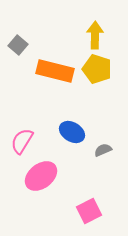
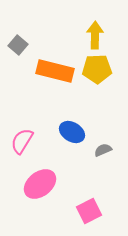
yellow pentagon: rotated 20 degrees counterclockwise
pink ellipse: moved 1 px left, 8 px down
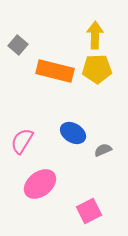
blue ellipse: moved 1 px right, 1 px down
